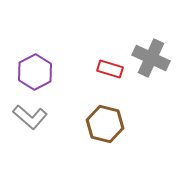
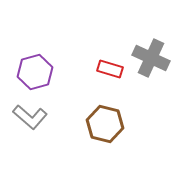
purple hexagon: rotated 12 degrees clockwise
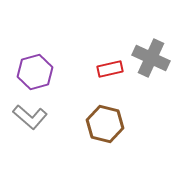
red rectangle: rotated 30 degrees counterclockwise
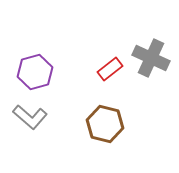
red rectangle: rotated 25 degrees counterclockwise
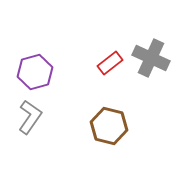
red rectangle: moved 6 px up
gray L-shape: rotated 96 degrees counterclockwise
brown hexagon: moved 4 px right, 2 px down
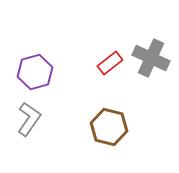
gray L-shape: moved 1 px left, 2 px down
brown hexagon: moved 1 px down
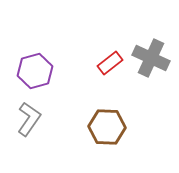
purple hexagon: moved 1 px up
brown hexagon: moved 2 px left; rotated 12 degrees counterclockwise
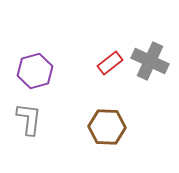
gray cross: moved 1 px left, 3 px down
gray L-shape: rotated 28 degrees counterclockwise
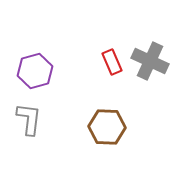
red rectangle: moved 2 px right, 1 px up; rotated 75 degrees counterclockwise
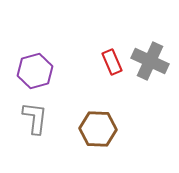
gray L-shape: moved 6 px right, 1 px up
brown hexagon: moved 9 px left, 2 px down
